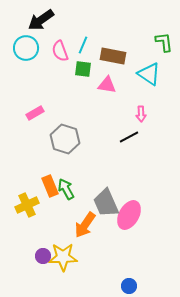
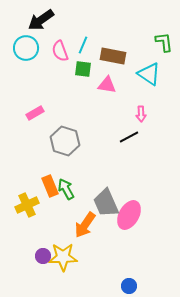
gray hexagon: moved 2 px down
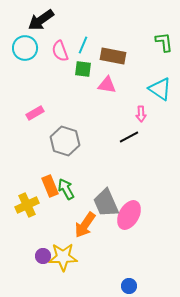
cyan circle: moved 1 px left
cyan triangle: moved 11 px right, 15 px down
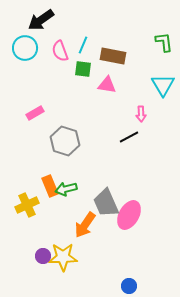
cyan triangle: moved 3 px right, 4 px up; rotated 25 degrees clockwise
green arrow: rotated 75 degrees counterclockwise
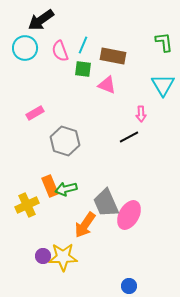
pink triangle: rotated 12 degrees clockwise
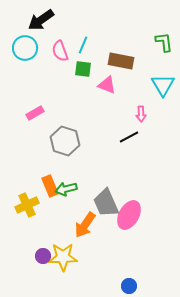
brown rectangle: moved 8 px right, 5 px down
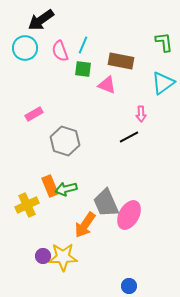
cyan triangle: moved 2 px up; rotated 25 degrees clockwise
pink rectangle: moved 1 px left, 1 px down
